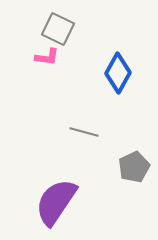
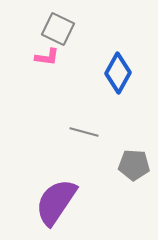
gray pentagon: moved 2 px up; rotated 28 degrees clockwise
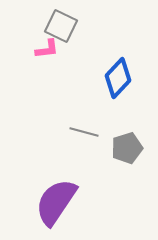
gray square: moved 3 px right, 3 px up
pink L-shape: moved 8 px up; rotated 15 degrees counterclockwise
blue diamond: moved 5 px down; rotated 15 degrees clockwise
gray pentagon: moved 7 px left, 17 px up; rotated 20 degrees counterclockwise
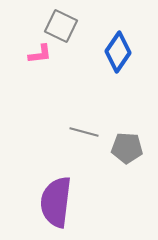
pink L-shape: moved 7 px left, 5 px down
blue diamond: moved 26 px up; rotated 9 degrees counterclockwise
gray pentagon: rotated 20 degrees clockwise
purple semicircle: rotated 27 degrees counterclockwise
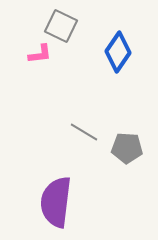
gray line: rotated 16 degrees clockwise
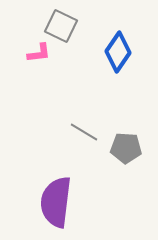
pink L-shape: moved 1 px left, 1 px up
gray pentagon: moved 1 px left
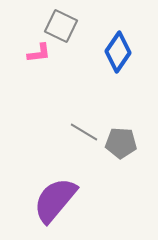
gray pentagon: moved 5 px left, 5 px up
purple semicircle: moved 1 px left, 2 px up; rotated 33 degrees clockwise
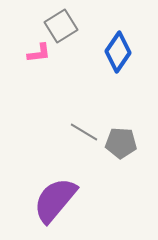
gray square: rotated 32 degrees clockwise
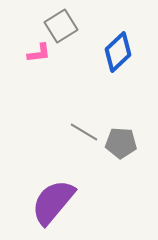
blue diamond: rotated 12 degrees clockwise
purple semicircle: moved 2 px left, 2 px down
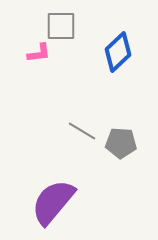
gray square: rotated 32 degrees clockwise
gray line: moved 2 px left, 1 px up
